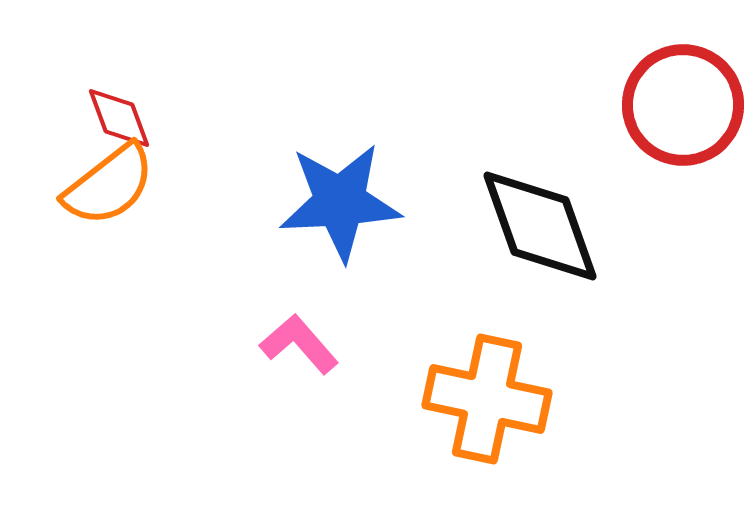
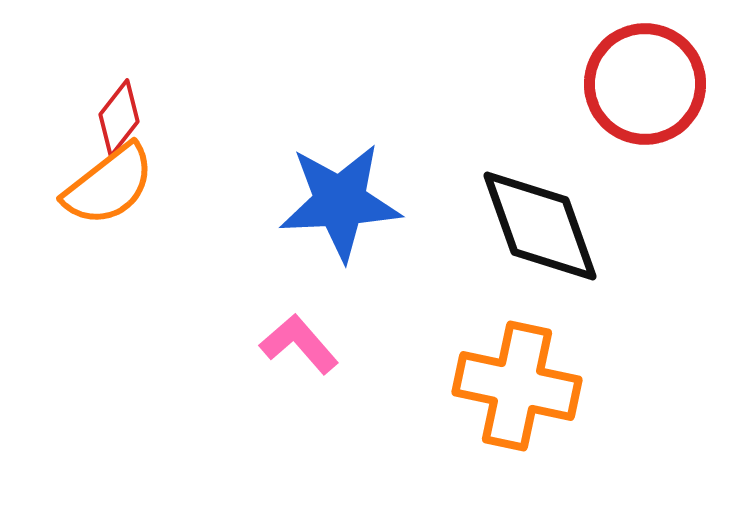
red circle: moved 38 px left, 21 px up
red diamond: rotated 58 degrees clockwise
orange cross: moved 30 px right, 13 px up
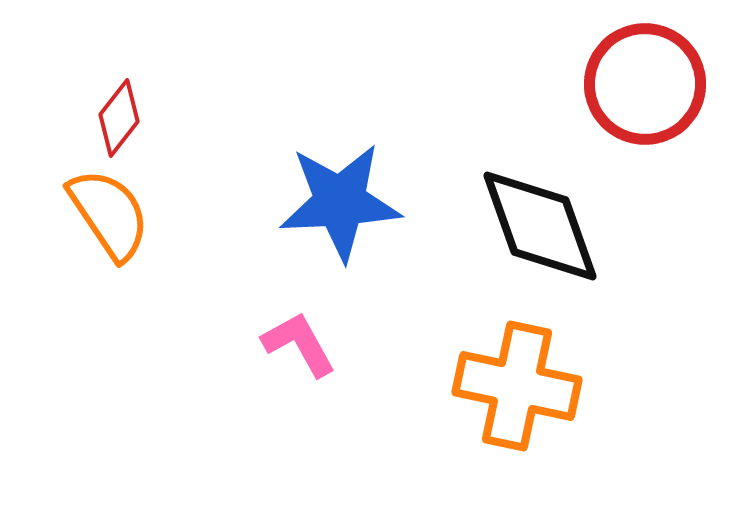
orange semicircle: moved 29 px down; rotated 86 degrees counterclockwise
pink L-shape: rotated 12 degrees clockwise
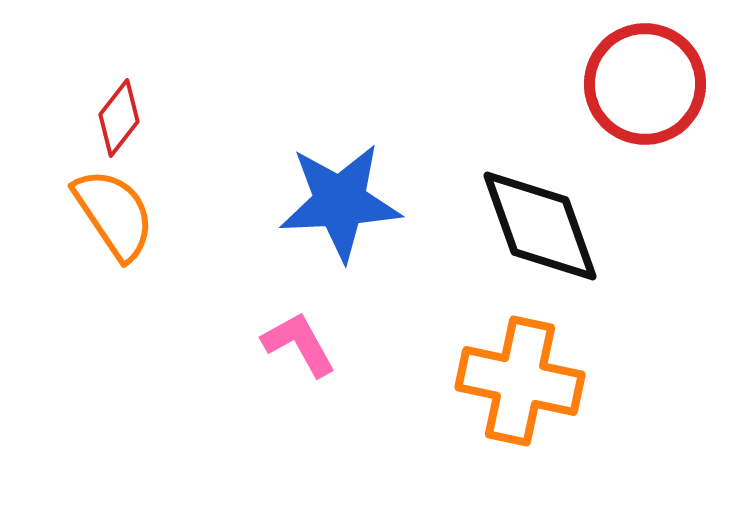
orange semicircle: moved 5 px right
orange cross: moved 3 px right, 5 px up
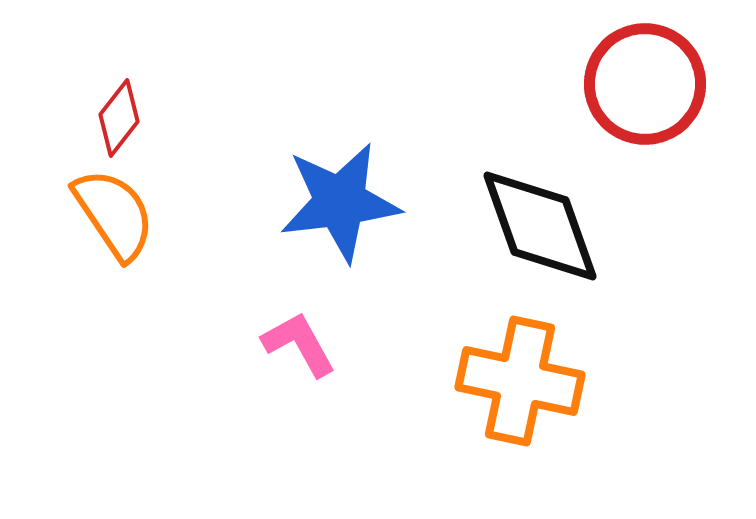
blue star: rotated 4 degrees counterclockwise
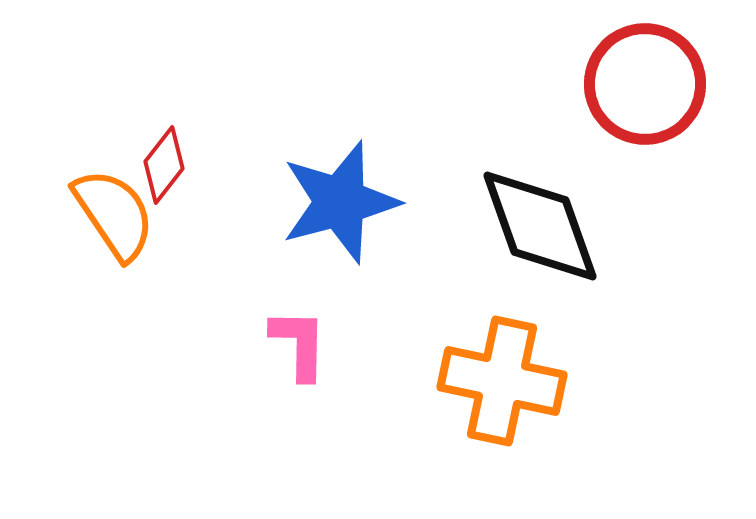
red diamond: moved 45 px right, 47 px down
blue star: rotated 8 degrees counterclockwise
pink L-shape: rotated 30 degrees clockwise
orange cross: moved 18 px left
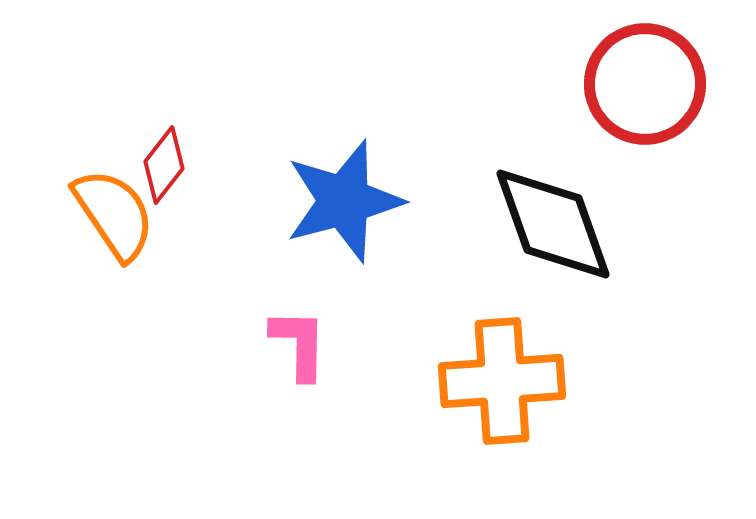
blue star: moved 4 px right, 1 px up
black diamond: moved 13 px right, 2 px up
orange cross: rotated 16 degrees counterclockwise
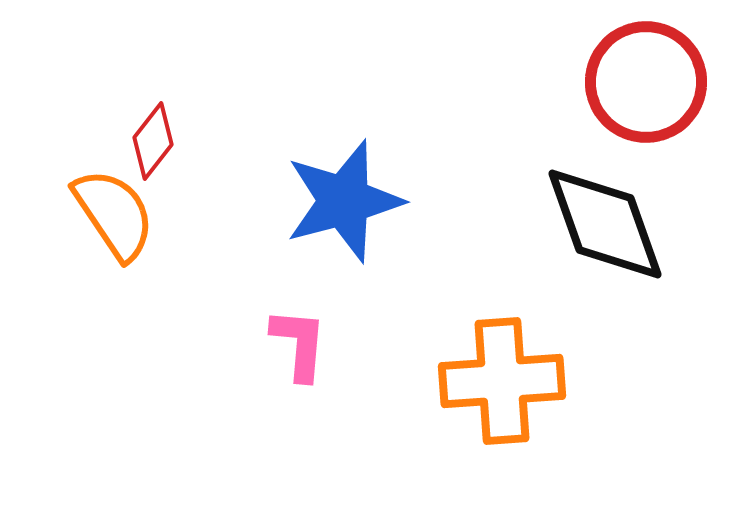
red circle: moved 1 px right, 2 px up
red diamond: moved 11 px left, 24 px up
black diamond: moved 52 px right
pink L-shape: rotated 4 degrees clockwise
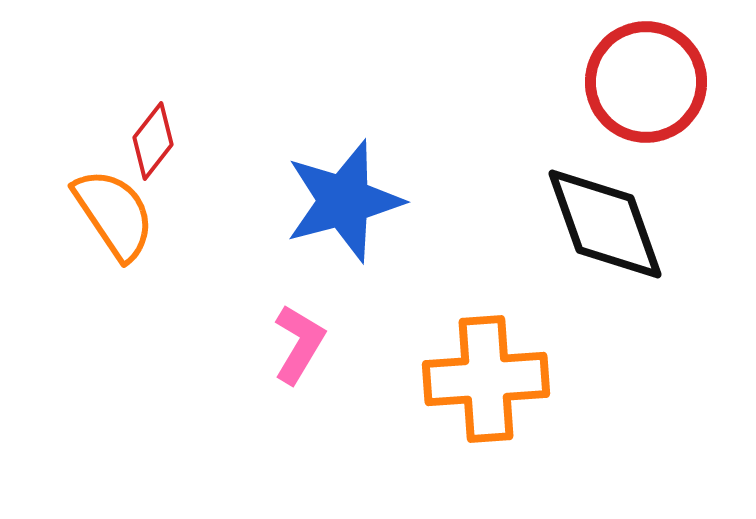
pink L-shape: rotated 26 degrees clockwise
orange cross: moved 16 px left, 2 px up
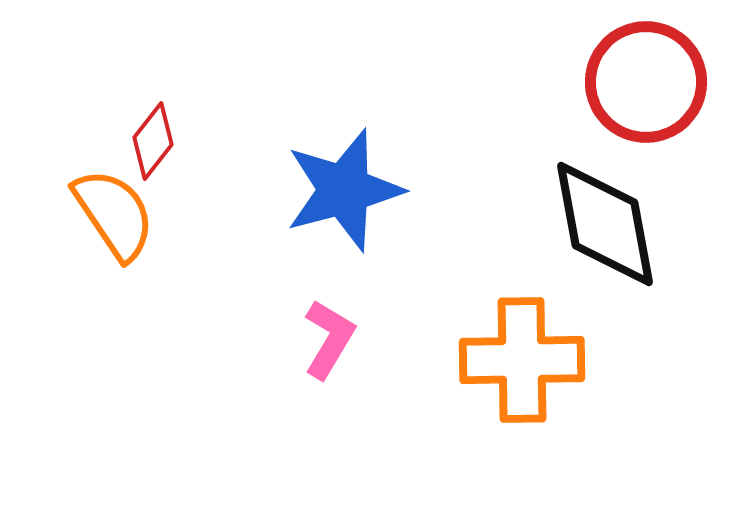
blue star: moved 11 px up
black diamond: rotated 9 degrees clockwise
pink L-shape: moved 30 px right, 5 px up
orange cross: moved 36 px right, 19 px up; rotated 3 degrees clockwise
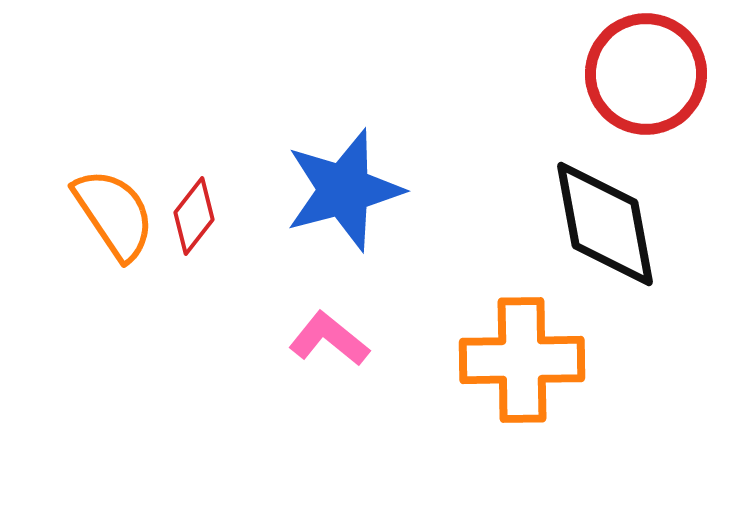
red circle: moved 8 px up
red diamond: moved 41 px right, 75 px down
pink L-shape: rotated 82 degrees counterclockwise
